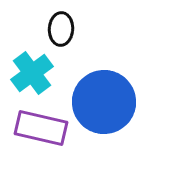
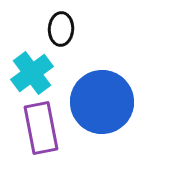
blue circle: moved 2 px left
purple rectangle: rotated 66 degrees clockwise
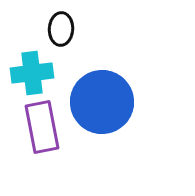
cyan cross: rotated 30 degrees clockwise
purple rectangle: moved 1 px right, 1 px up
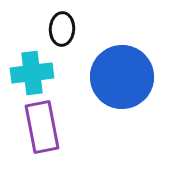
black ellipse: moved 1 px right
blue circle: moved 20 px right, 25 px up
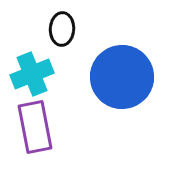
cyan cross: moved 1 px down; rotated 15 degrees counterclockwise
purple rectangle: moved 7 px left
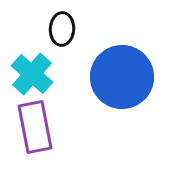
cyan cross: rotated 27 degrees counterclockwise
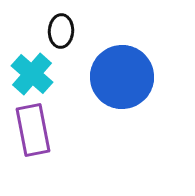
black ellipse: moved 1 px left, 2 px down
purple rectangle: moved 2 px left, 3 px down
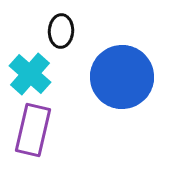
cyan cross: moved 2 px left
purple rectangle: rotated 24 degrees clockwise
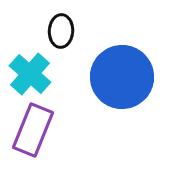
purple rectangle: rotated 9 degrees clockwise
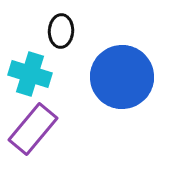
cyan cross: rotated 24 degrees counterclockwise
purple rectangle: moved 1 px up; rotated 18 degrees clockwise
